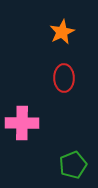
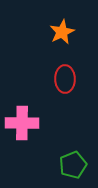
red ellipse: moved 1 px right, 1 px down
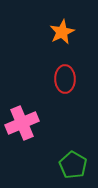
pink cross: rotated 24 degrees counterclockwise
green pentagon: rotated 20 degrees counterclockwise
